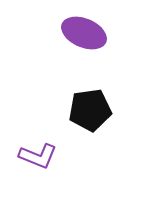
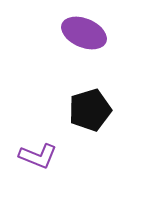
black pentagon: rotated 9 degrees counterclockwise
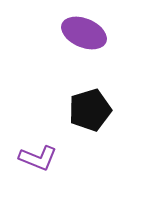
purple L-shape: moved 2 px down
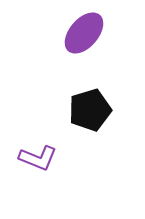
purple ellipse: rotated 72 degrees counterclockwise
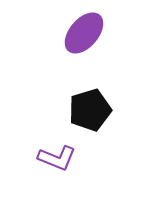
purple L-shape: moved 19 px right
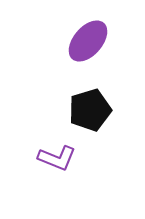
purple ellipse: moved 4 px right, 8 px down
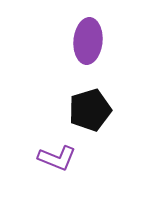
purple ellipse: rotated 36 degrees counterclockwise
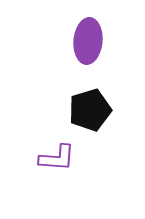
purple L-shape: rotated 18 degrees counterclockwise
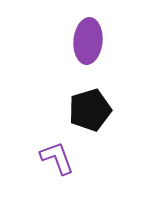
purple L-shape: rotated 114 degrees counterclockwise
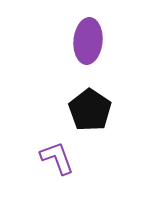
black pentagon: rotated 21 degrees counterclockwise
